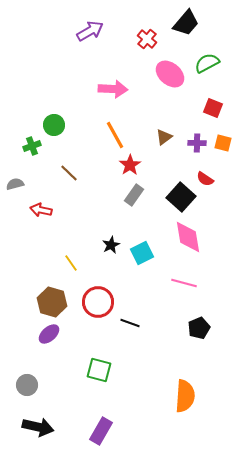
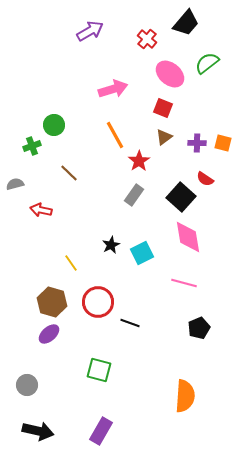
green semicircle: rotated 10 degrees counterclockwise
pink arrow: rotated 20 degrees counterclockwise
red square: moved 50 px left
red star: moved 9 px right, 4 px up
black arrow: moved 4 px down
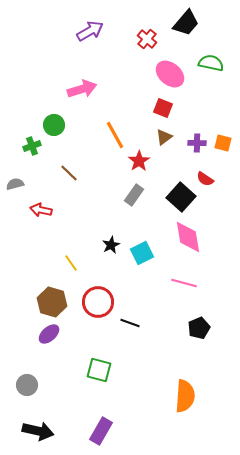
green semicircle: moved 4 px right; rotated 50 degrees clockwise
pink arrow: moved 31 px left
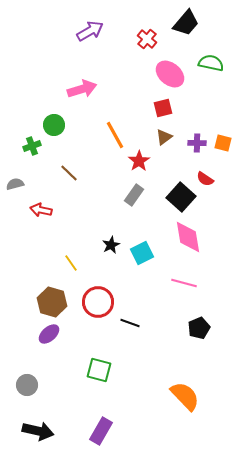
red square: rotated 36 degrees counterclockwise
orange semicircle: rotated 48 degrees counterclockwise
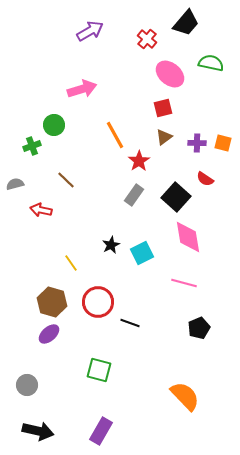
brown line: moved 3 px left, 7 px down
black square: moved 5 px left
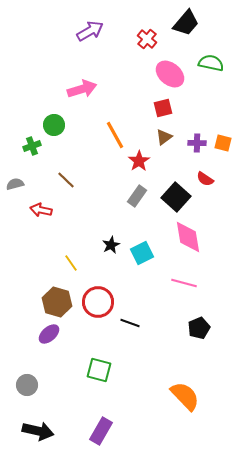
gray rectangle: moved 3 px right, 1 px down
brown hexagon: moved 5 px right
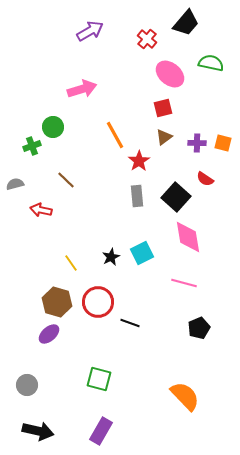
green circle: moved 1 px left, 2 px down
gray rectangle: rotated 40 degrees counterclockwise
black star: moved 12 px down
green square: moved 9 px down
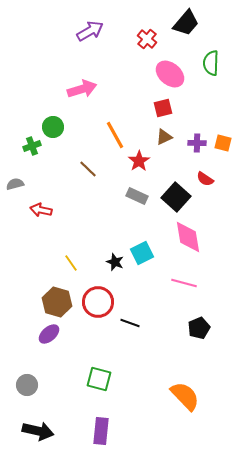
green semicircle: rotated 100 degrees counterclockwise
brown triangle: rotated 12 degrees clockwise
brown line: moved 22 px right, 11 px up
gray rectangle: rotated 60 degrees counterclockwise
black star: moved 4 px right, 5 px down; rotated 24 degrees counterclockwise
purple rectangle: rotated 24 degrees counterclockwise
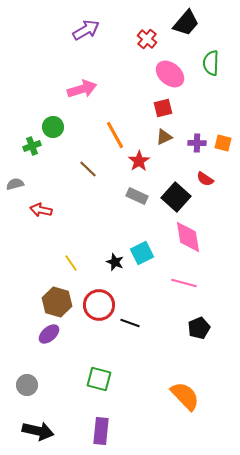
purple arrow: moved 4 px left, 1 px up
red circle: moved 1 px right, 3 px down
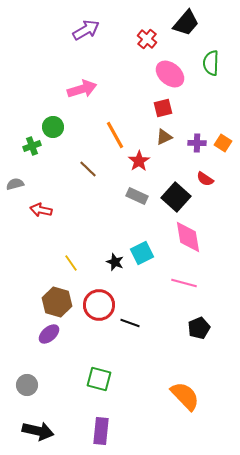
orange square: rotated 18 degrees clockwise
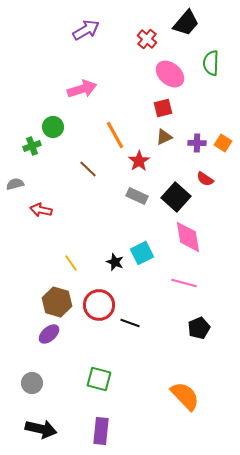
gray circle: moved 5 px right, 2 px up
black arrow: moved 3 px right, 2 px up
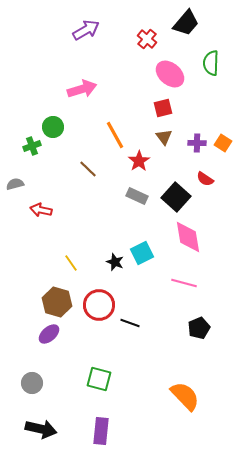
brown triangle: rotated 42 degrees counterclockwise
